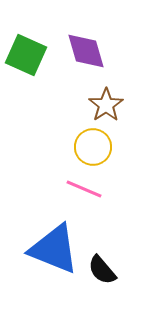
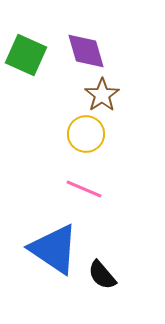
brown star: moved 4 px left, 10 px up
yellow circle: moved 7 px left, 13 px up
blue triangle: rotated 12 degrees clockwise
black semicircle: moved 5 px down
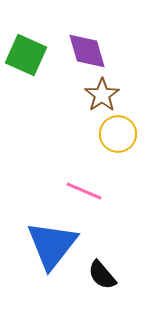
purple diamond: moved 1 px right
yellow circle: moved 32 px right
pink line: moved 2 px down
blue triangle: moved 2 px left, 4 px up; rotated 34 degrees clockwise
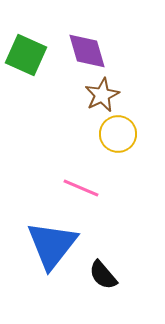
brown star: rotated 8 degrees clockwise
pink line: moved 3 px left, 3 px up
black semicircle: moved 1 px right
